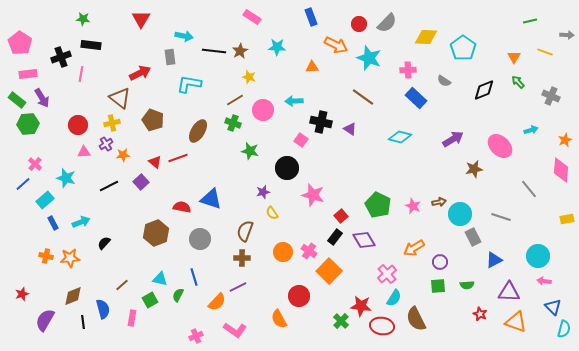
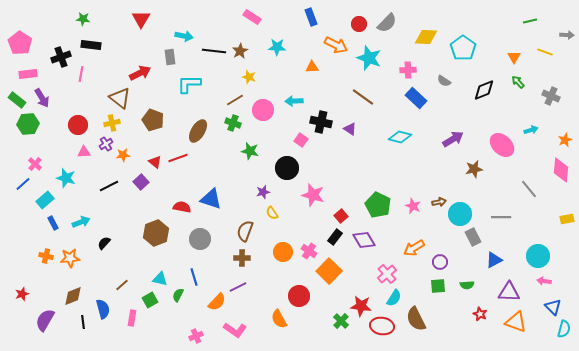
cyan L-shape at (189, 84): rotated 10 degrees counterclockwise
pink ellipse at (500, 146): moved 2 px right, 1 px up
gray line at (501, 217): rotated 18 degrees counterclockwise
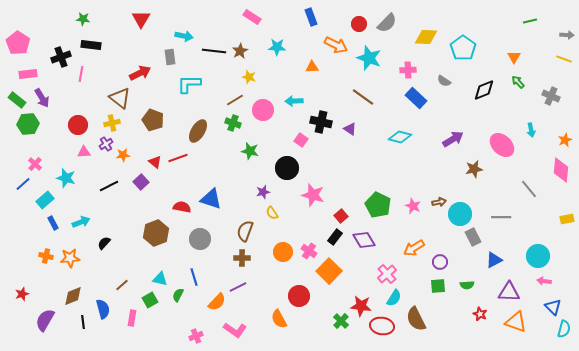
pink pentagon at (20, 43): moved 2 px left
yellow line at (545, 52): moved 19 px right, 7 px down
cyan arrow at (531, 130): rotated 96 degrees clockwise
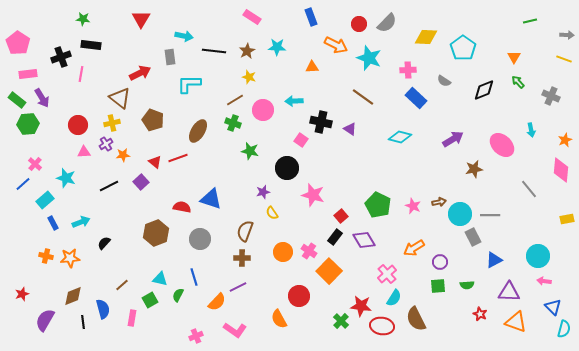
brown star at (240, 51): moved 7 px right
gray line at (501, 217): moved 11 px left, 2 px up
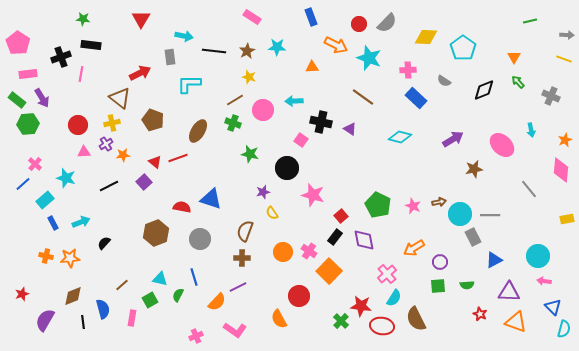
green star at (250, 151): moved 3 px down
purple square at (141, 182): moved 3 px right
purple diamond at (364, 240): rotated 20 degrees clockwise
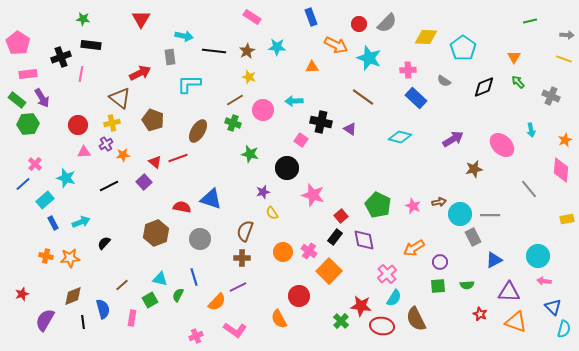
black diamond at (484, 90): moved 3 px up
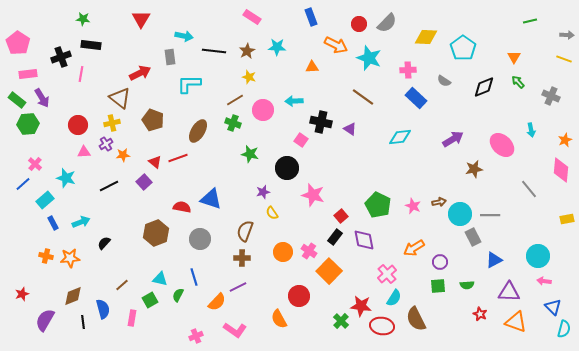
cyan diamond at (400, 137): rotated 20 degrees counterclockwise
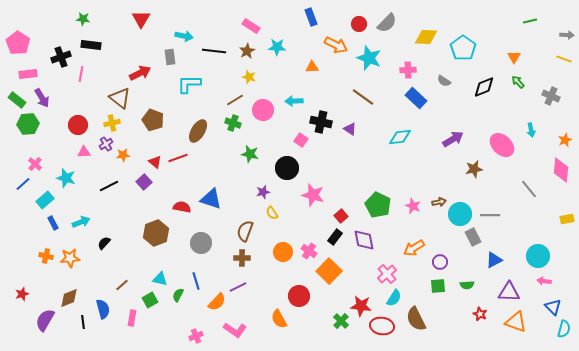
pink rectangle at (252, 17): moved 1 px left, 9 px down
gray circle at (200, 239): moved 1 px right, 4 px down
blue line at (194, 277): moved 2 px right, 4 px down
brown diamond at (73, 296): moved 4 px left, 2 px down
